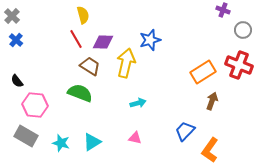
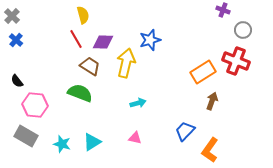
red cross: moved 3 px left, 4 px up
cyan star: moved 1 px right, 1 px down
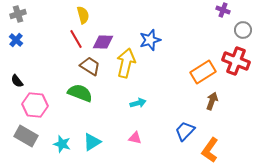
gray cross: moved 6 px right, 2 px up; rotated 28 degrees clockwise
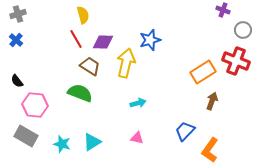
pink triangle: moved 2 px right
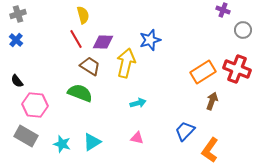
red cross: moved 1 px right, 8 px down
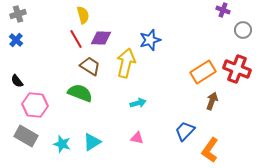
purple diamond: moved 2 px left, 4 px up
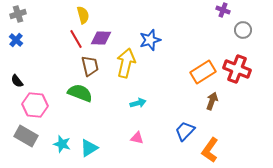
brown trapezoid: rotated 45 degrees clockwise
cyan triangle: moved 3 px left, 6 px down
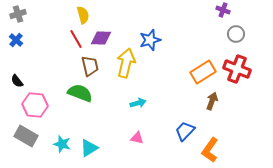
gray circle: moved 7 px left, 4 px down
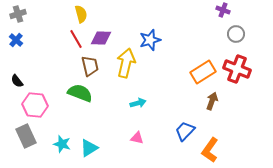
yellow semicircle: moved 2 px left, 1 px up
gray rectangle: rotated 35 degrees clockwise
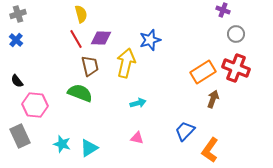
red cross: moved 1 px left, 1 px up
brown arrow: moved 1 px right, 2 px up
gray rectangle: moved 6 px left
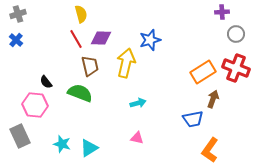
purple cross: moved 1 px left, 2 px down; rotated 24 degrees counterclockwise
black semicircle: moved 29 px right, 1 px down
blue trapezoid: moved 8 px right, 12 px up; rotated 145 degrees counterclockwise
